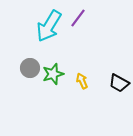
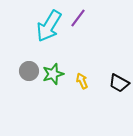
gray circle: moved 1 px left, 3 px down
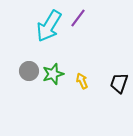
black trapezoid: rotated 80 degrees clockwise
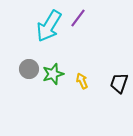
gray circle: moved 2 px up
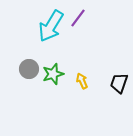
cyan arrow: moved 2 px right
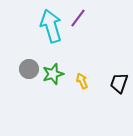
cyan arrow: rotated 132 degrees clockwise
